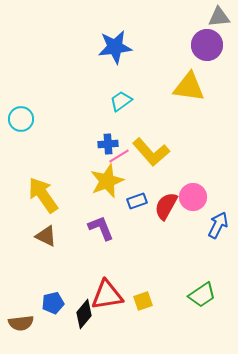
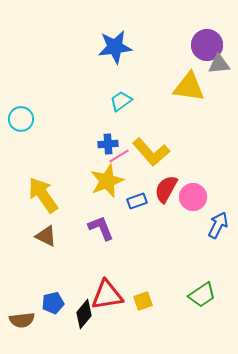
gray triangle: moved 47 px down
red semicircle: moved 17 px up
brown semicircle: moved 1 px right, 3 px up
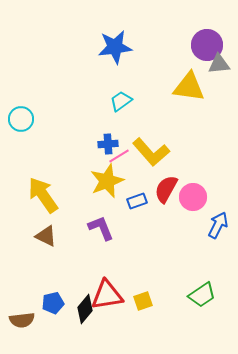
black diamond: moved 1 px right, 5 px up
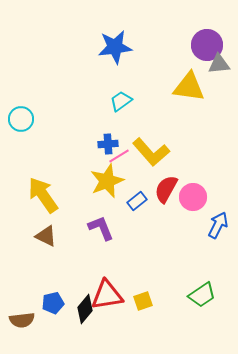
blue rectangle: rotated 18 degrees counterclockwise
